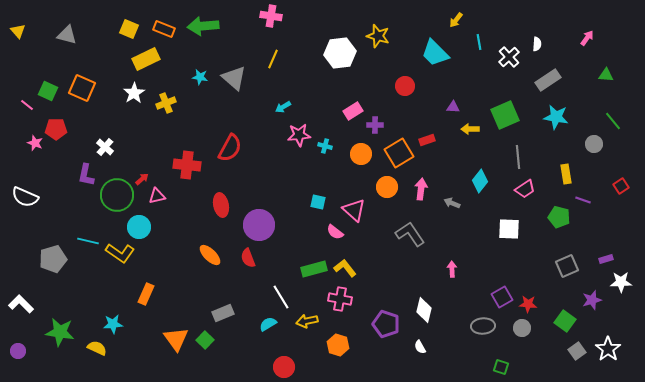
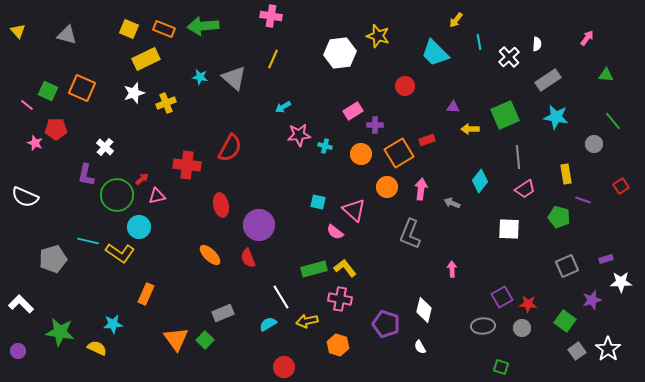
white star at (134, 93): rotated 15 degrees clockwise
gray L-shape at (410, 234): rotated 124 degrees counterclockwise
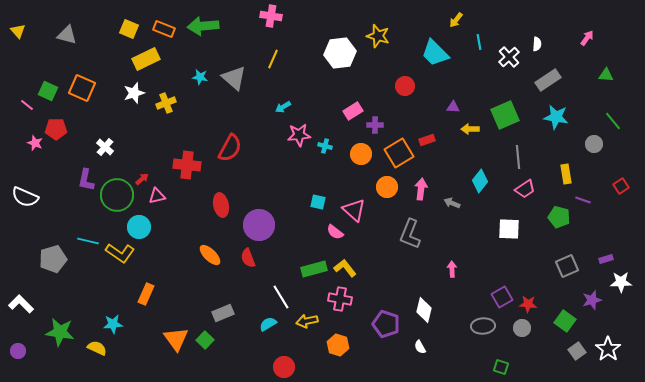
purple L-shape at (86, 175): moved 5 px down
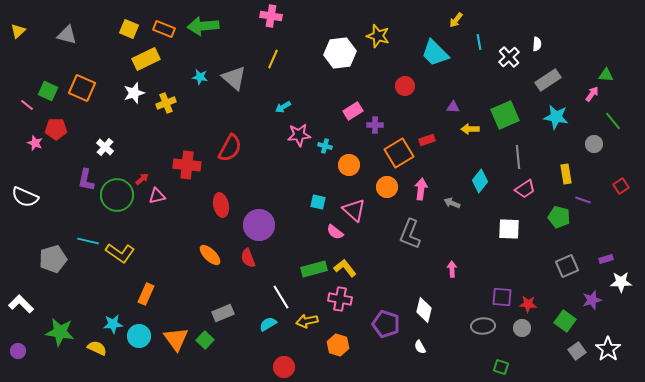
yellow triangle at (18, 31): rotated 28 degrees clockwise
pink arrow at (587, 38): moved 5 px right, 56 px down
orange circle at (361, 154): moved 12 px left, 11 px down
cyan circle at (139, 227): moved 109 px down
purple square at (502, 297): rotated 35 degrees clockwise
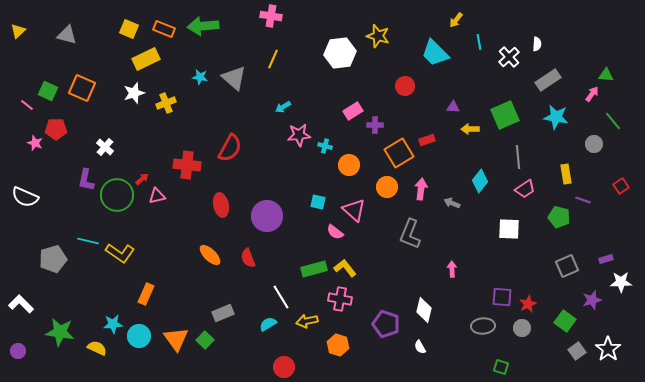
purple circle at (259, 225): moved 8 px right, 9 px up
red star at (528, 304): rotated 30 degrees counterclockwise
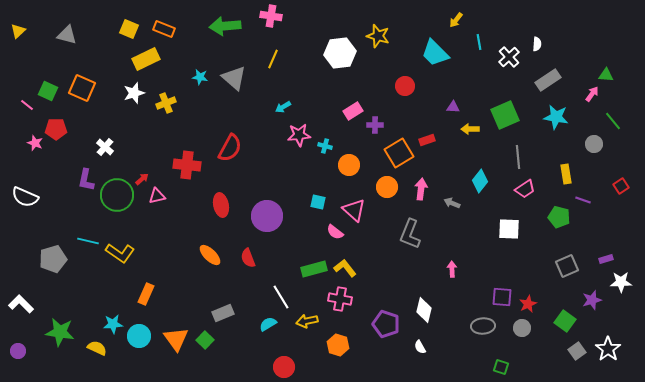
green arrow at (203, 26): moved 22 px right
